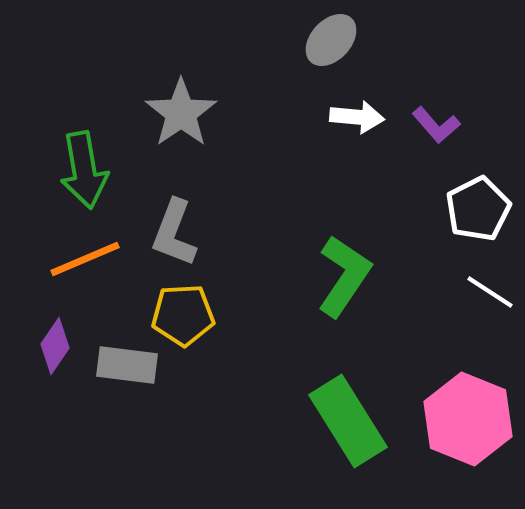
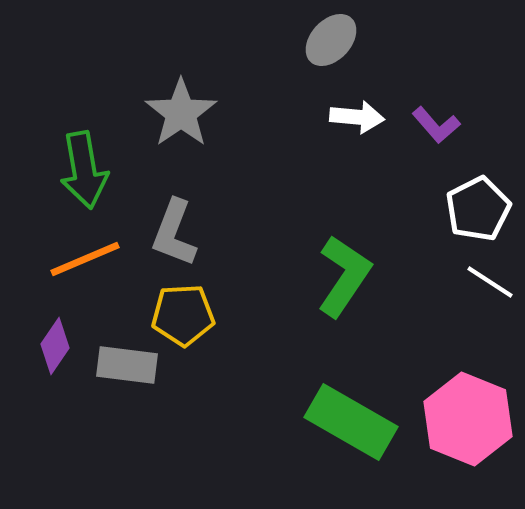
white line: moved 10 px up
green rectangle: moved 3 px right, 1 px down; rotated 28 degrees counterclockwise
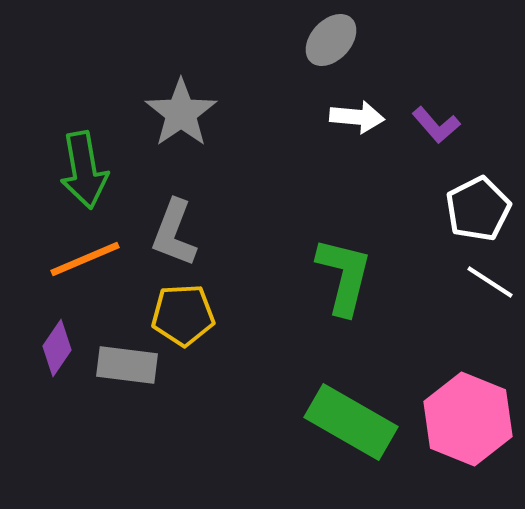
green L-shape: rotated 20 degrees counterclockwise
purple diamond: moved 2 px right, 2 px down
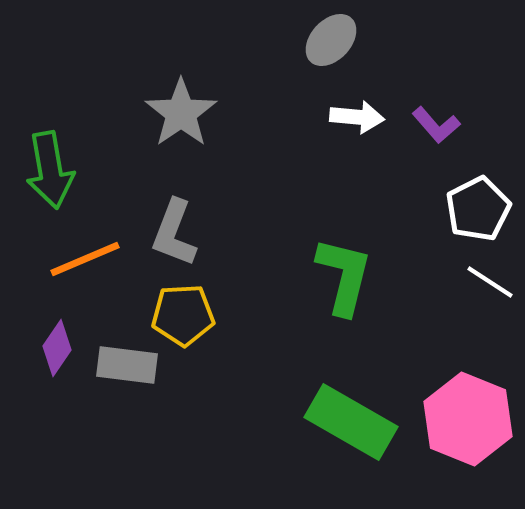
green arrow: moved 34 px left
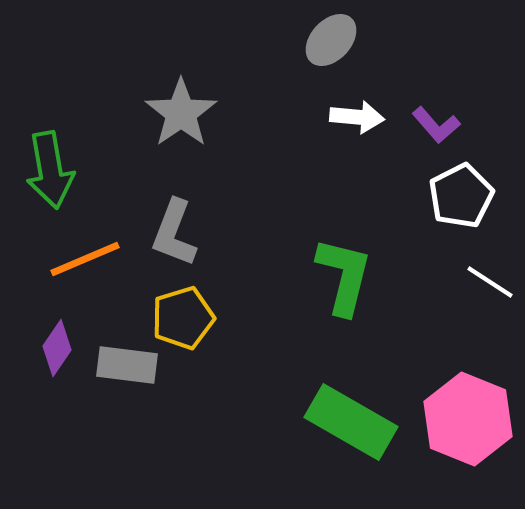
white pentagon: moved 17 px left, 13 px up
yellow pentagon: moved 3 px down; rotated 14 degrees counterclockwise
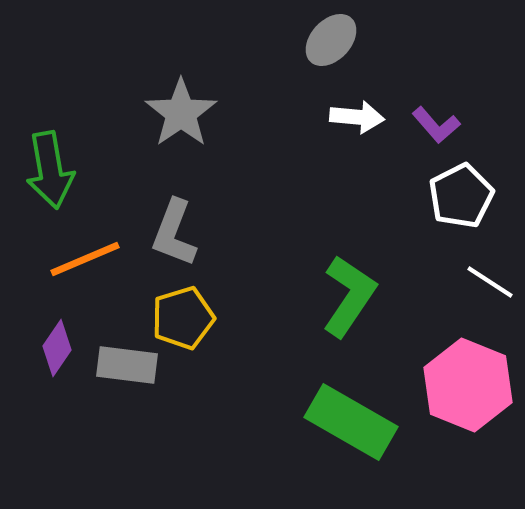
green L-shape: moved 5 px right, 20 px down; rotated 20 degrees clockwise
pink hexagon: moved 34 px up
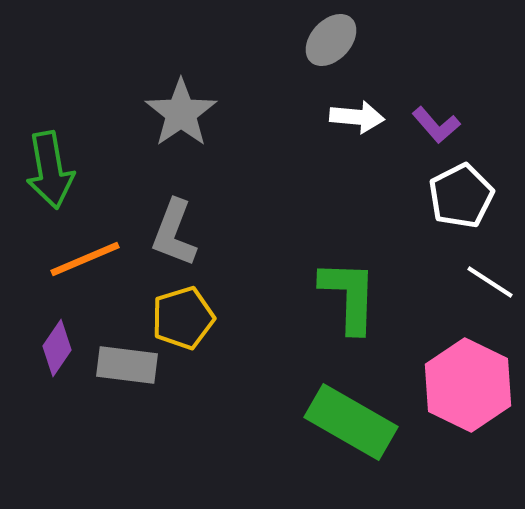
green L-shape: rotated 32 degrees counterclockwise
pink hexagon: rotated 4 degrees clockwise
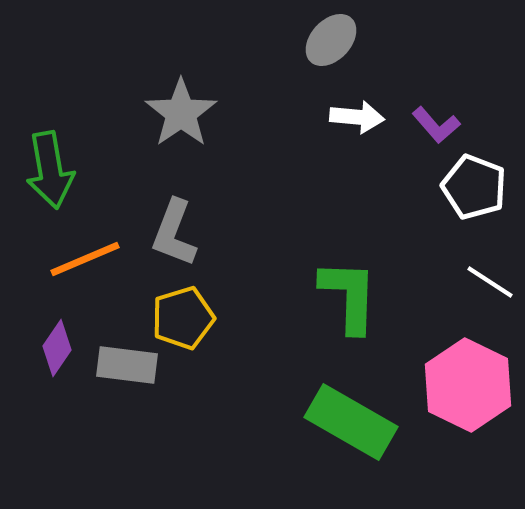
white pentagon: moved 13 px right, 9 px up; rotated 24 degrees counterclockwise
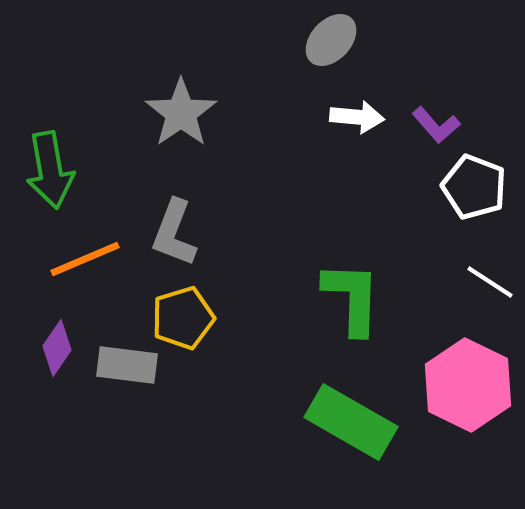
green L-shape: moved 3 px right, 2 px down
